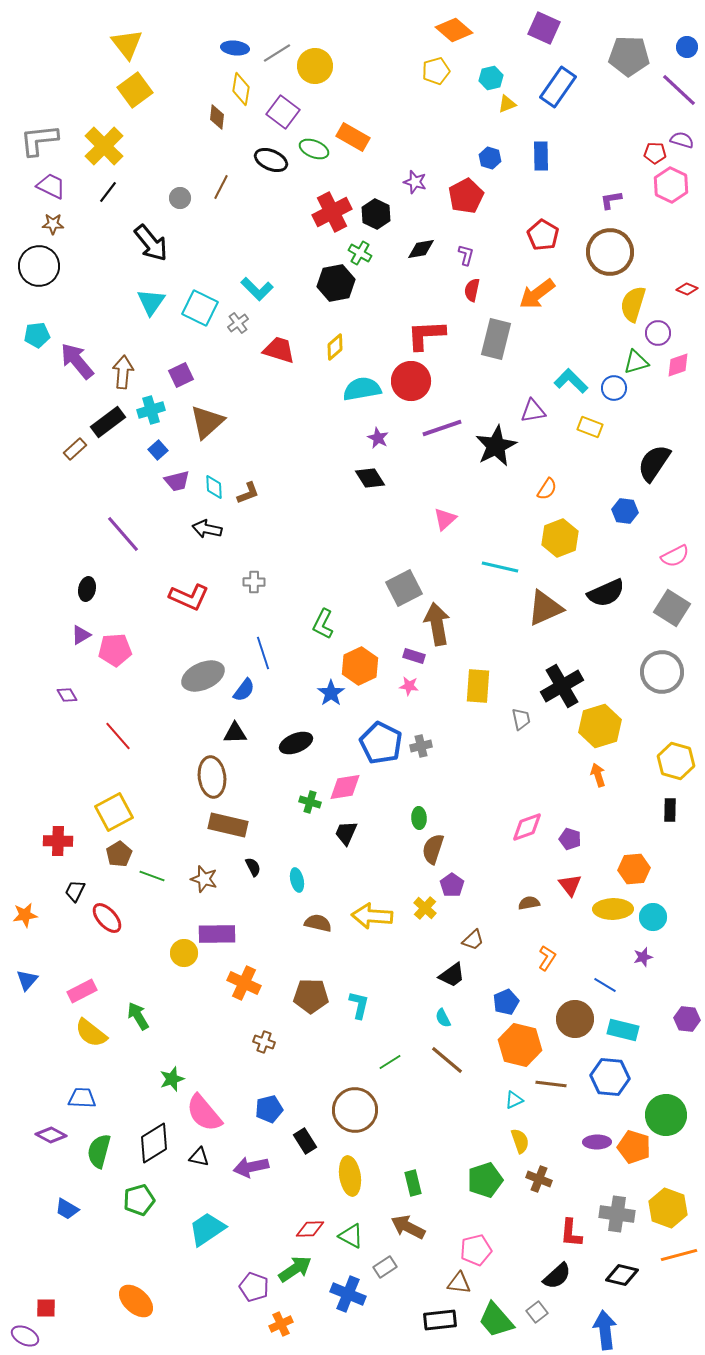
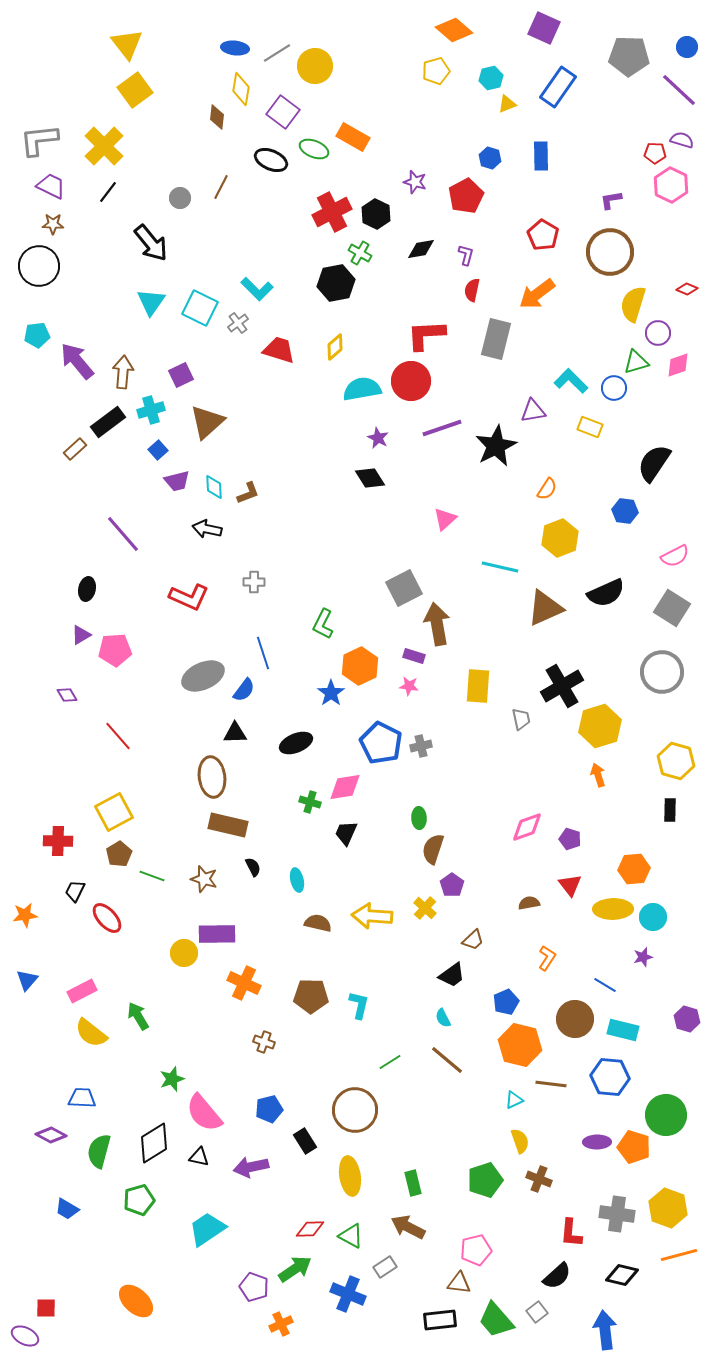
purple hexagon at (687, 1019): rotated 10 degrees clockwise
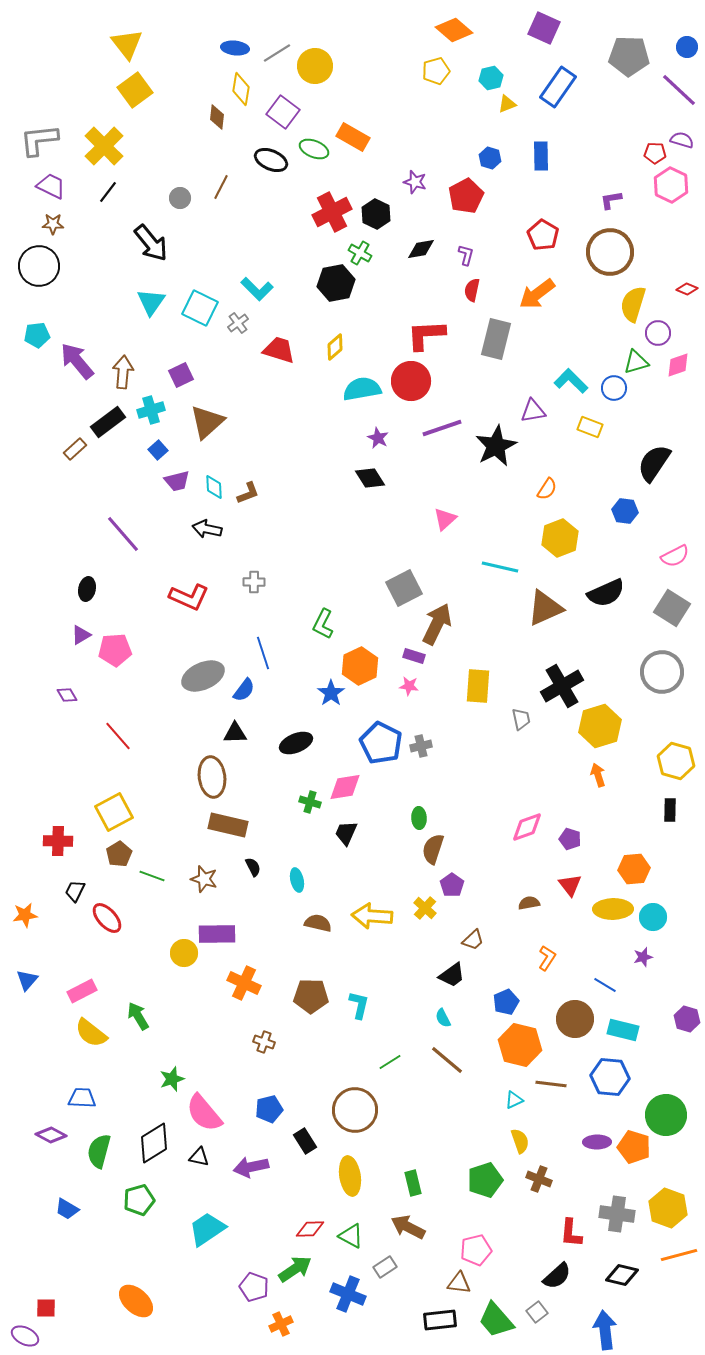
brown arrow at (437, 624): rotated 36 degrees clockwise
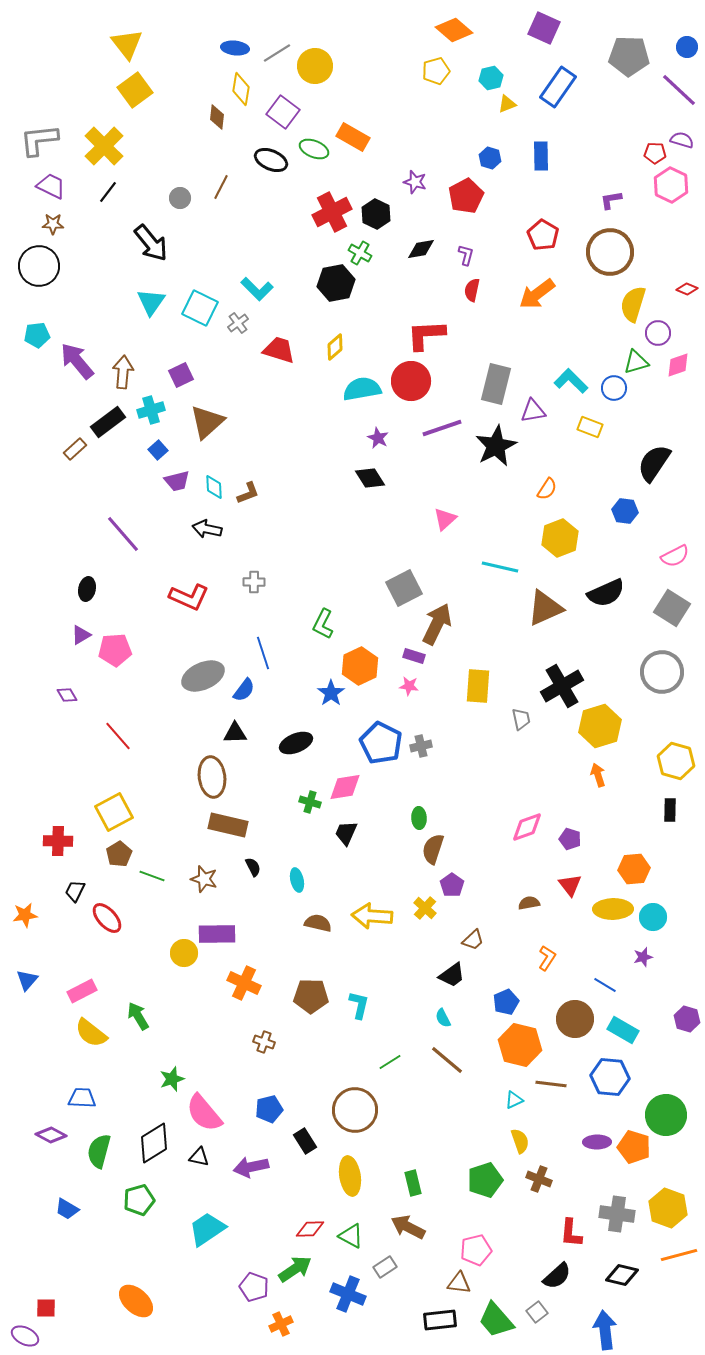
gray rectangle at (496, 339): moved 45 px down
cyan rectangle at (623, 1030): rotated 16 degrees clockwise
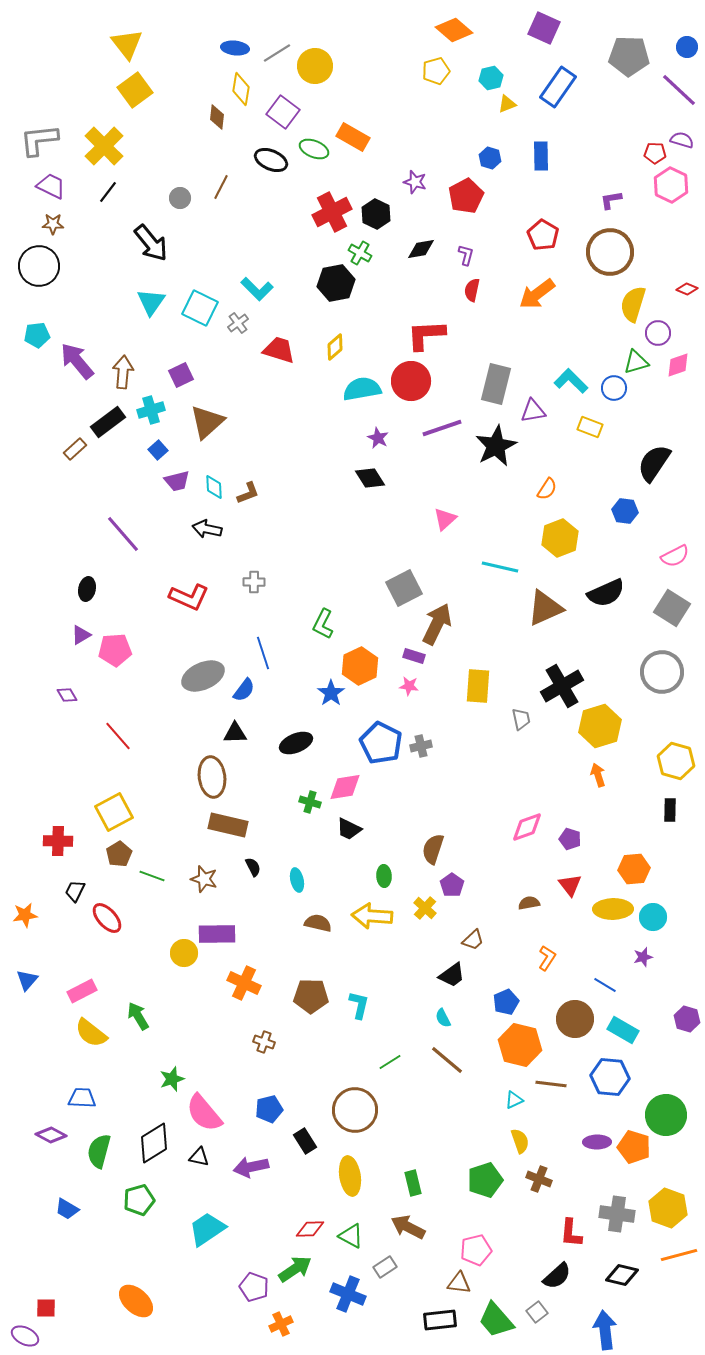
green ellipse at (419, 818): moved 35 px left, 58 px down
black trapezoid at (346, 833): moved 3 px right, 4 px up; rotated 88 degrees counterclockwise
